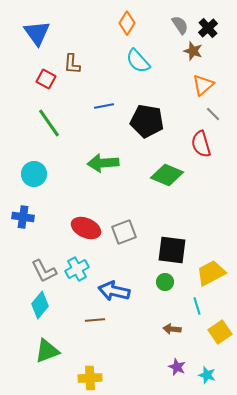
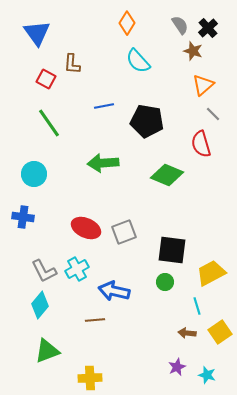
brown arrow: moved 15 px right, 4 px down
purple star: rotated 24 degrees clockwise
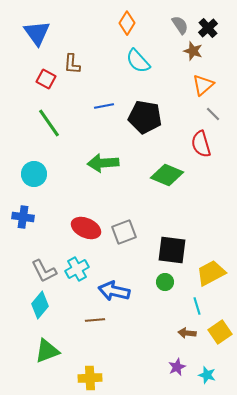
black pentagon: moved 2 px left, 4 px up
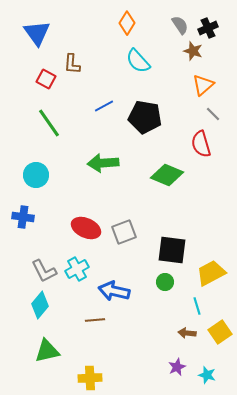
black cross: rotated 18 degrees clockwise
blue line: rotated 18 degrees counterclockwise
cyan circle: moved 2 px right, 1 px down
green triangle: rotated 8 degrees clockwise
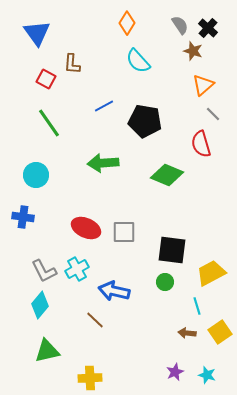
black cross: rotated 24 degrees counterclockwise
black pentagon: moved 4 px down
gray square: rotated 20 degrees clockwise
brown line: rotated 48 degrees clockwise
purple star: moved 2 px left, 5 px down
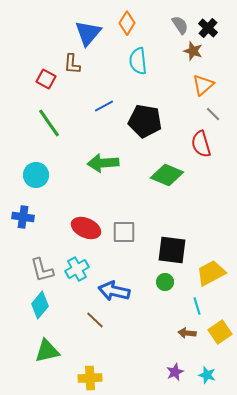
blue triangle: moved 51 px right; rotated 16 degrees clockwise
cyan semicircle: rotated 36 degrees clockwise
gray L-shape: moved 2 px left, 1 px up; rotated 12 degrees clockwise
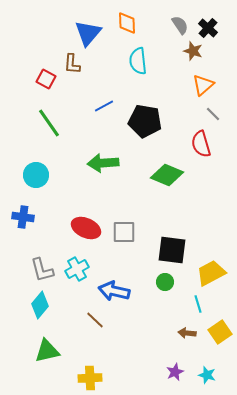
orange diamond: rotated 35 degrees counterclockwise
cyan line: moved 1 px right, 2 px up
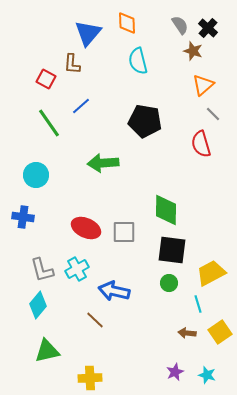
cyan semicircle: rotated 8 degrees counterclockwise
blue line: moved 23 px left; rotated 12 degrees counterclockwise
green diamond: moved 1 px left, 35 px down; rotated 68 degrees clockwise
green circle: moved 4 px right, 1 px down
cyan diamond: moved 2 px left
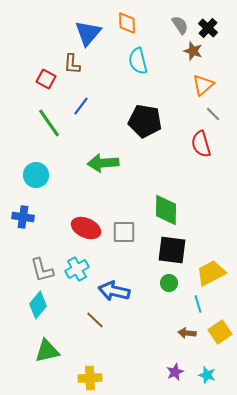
blue line: rotated 12 degrees counterclockwise
